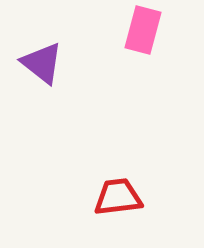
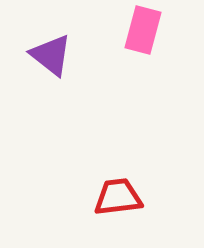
purple triangle: moved 9 px right, 8 px up
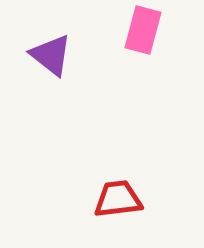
red trapezoid: moved 2 px down
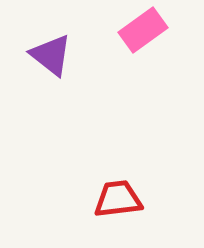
pink rectangle: rotated 39 degrees clockwise
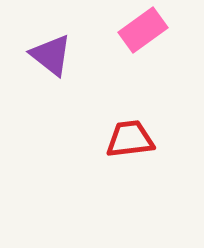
red trapezoid: moved 12 px right, 60 px up
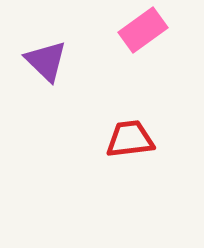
purple triangle: moved 5 px left, 6 px down; rotated 6 degrees clockwise
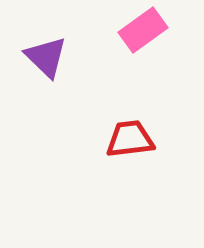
purple triangle: moved 4 px up
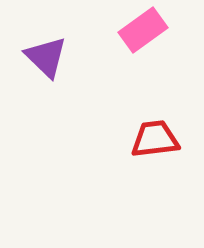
red trapezoid: moved 25 px right
